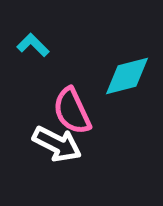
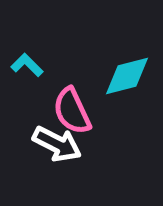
cyan L-shape: moved 6 px left, 20 px down
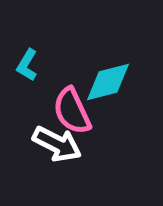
cyan L-shape: rotated 104 degrees counterclockwise
cyan diamond: moved 19 px left, 6 px down
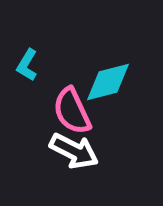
white arrow: moved 17 px right, 7 px down
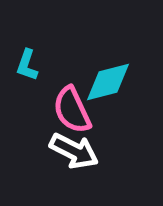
cyan L-shape: rotated 12 degrees counterclockwise
pink semicircle: moved 1 px up
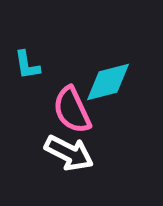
cyan L-shape: rotated 28 degrees counterclockwise
white arrow: moved 5 px left, 2 px down
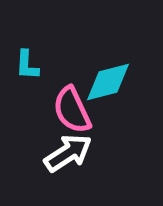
cyan L-shape: rotated 12 degrees clockwise
white arrow: moved 1 px left; rotated 60 degrees counterclockwise
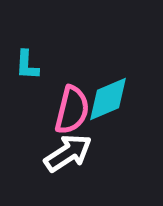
cyan diamond: moved 17 px down; rotated 9 degrees counterclockwise
pink semicircle: rotated 141 degrees counterclockwise
